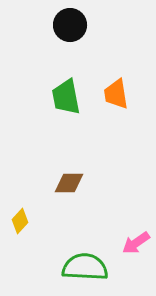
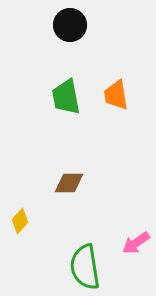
orange trapezoid: moved 1 px down
green semicircle: rotated 102 degrees counterclockwise
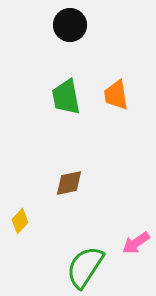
brown diamond: rotated 12 degrees counterclockwise
green semicircle: rotated 42 degrees clockwise
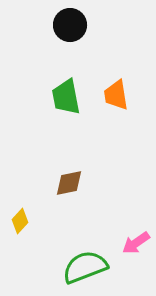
green semicircle: rotated 36 degrees clockwise
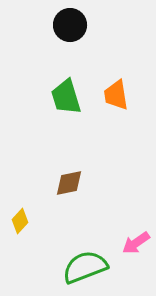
green trapezoid: rotated 6 degrees counterclockwise
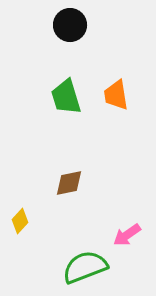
pink arrow: moved 9 px left, 8 px up
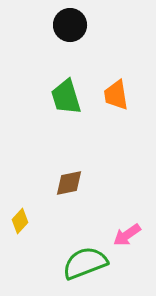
green semicircle: moved 4 px up
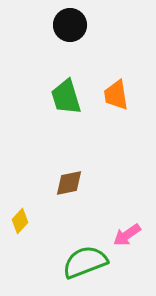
green semicircle: moved 1 px up
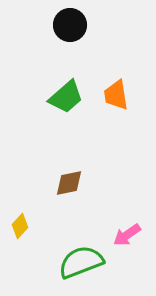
green trapezoid: rotated 114 degrees counterclockwise
yellow diamond: moved 5 px down
green semicircle: moved 4 px left
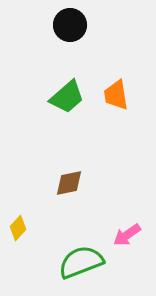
green trapezoid: moved 1 px right
yellow diamond: moved 2 px left, 2 px down
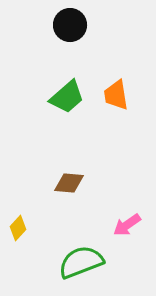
brown diamond: rotated 16 degrees clockwise
pink arrow: moved 10 px up
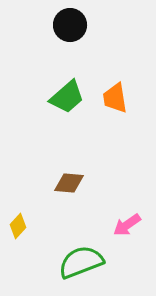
orange trapezoid: moved 1 px left, 3 px down
yellow diamond: moved 2 px up
